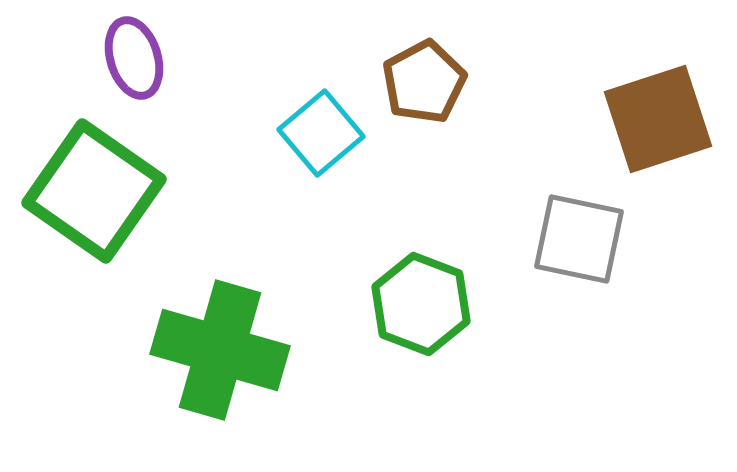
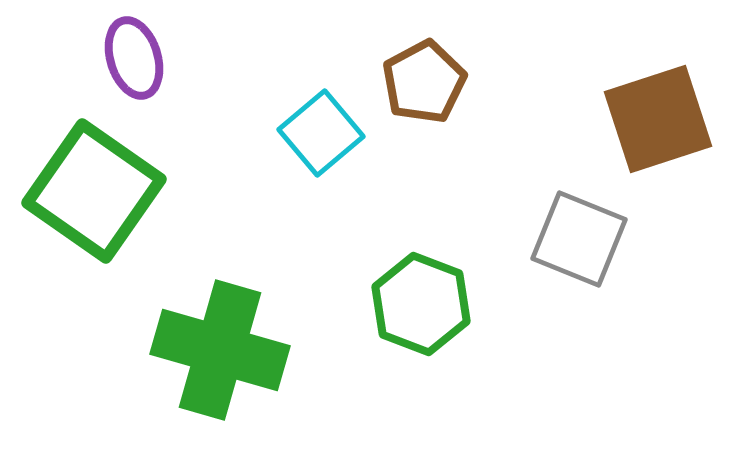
gray square: rotated 10 degrees clockwise
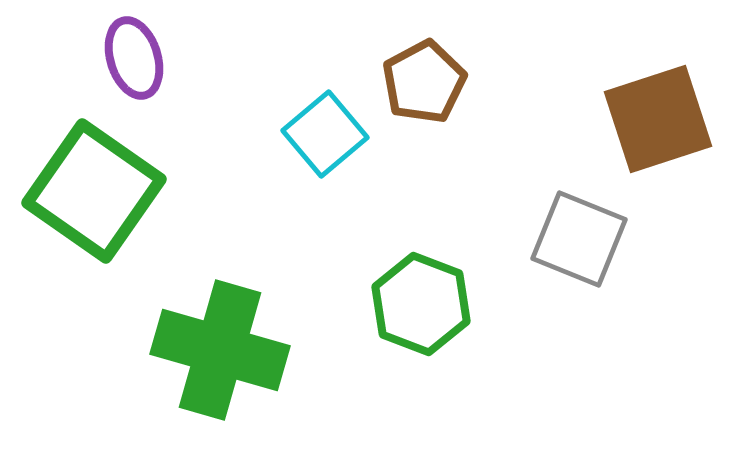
cyan square: moved 4 px right, 1 px down
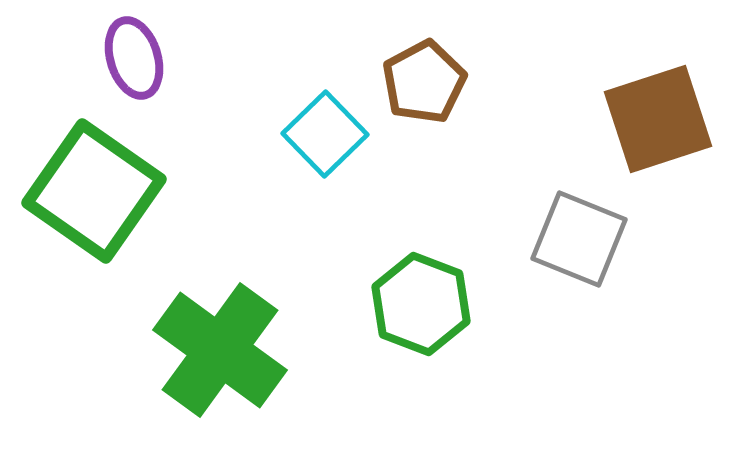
cyan square: rotated 4 degrees counterclockwise
green cross: rotated 20 degrees clockwise
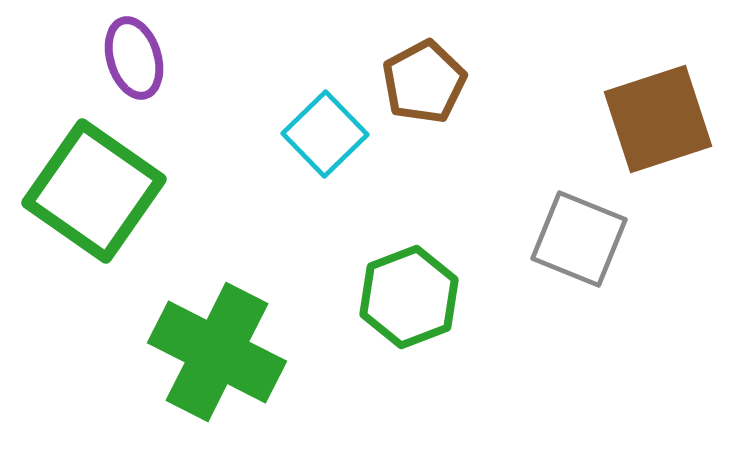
green hexagon: moved 12 px left, 7 px up; rotated 18 degrees clockwise
green cross: moved 3 px left, 2 px down; rotated 9 degrees counterclockwise
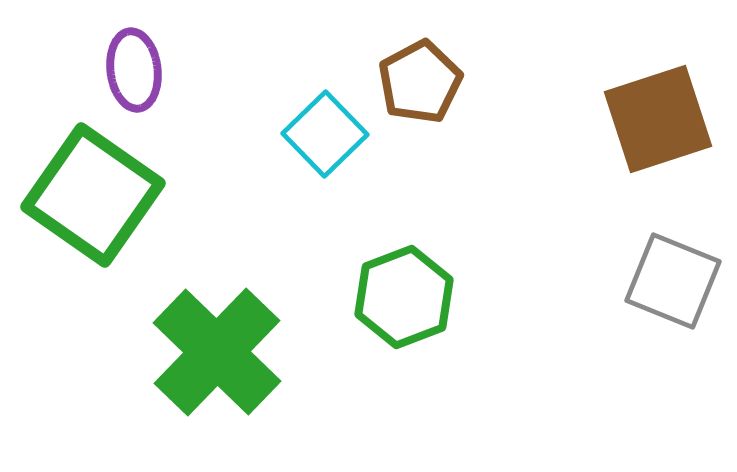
purple ellipse: moved 12 px down; rotated 10 degrees clockwise
brown pentagon: moved 4 px left
green square: moved 1 px left, 4 px down
gray square: moved 94 px right, 42 px down
green hexagon: moved 5 px left
green cross: rotated 17 degrees clockwise
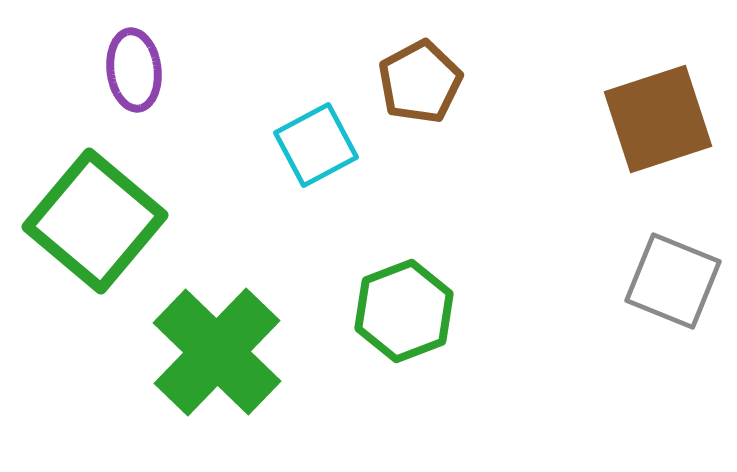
cyan square: moved 9 px left, 11 px down; rotated 16 degrees clockwise
green square: moved 2 px right, 26 px down; rotated 5 degrees clockwise
green hexagon: moved 14 px down
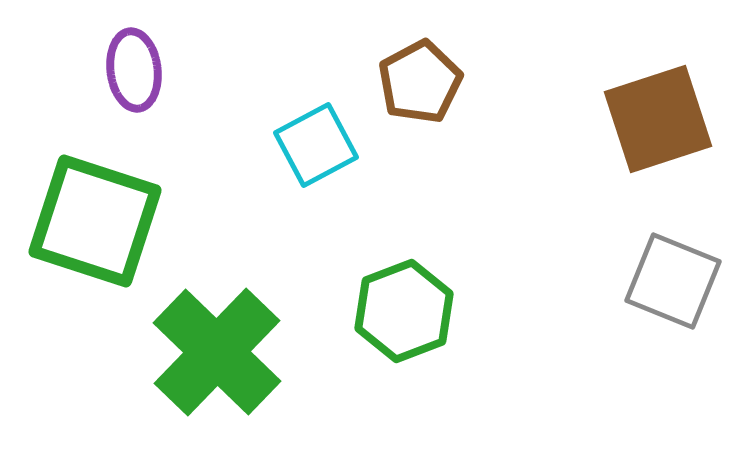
green square: rotated 22 degrees counterclockwise
